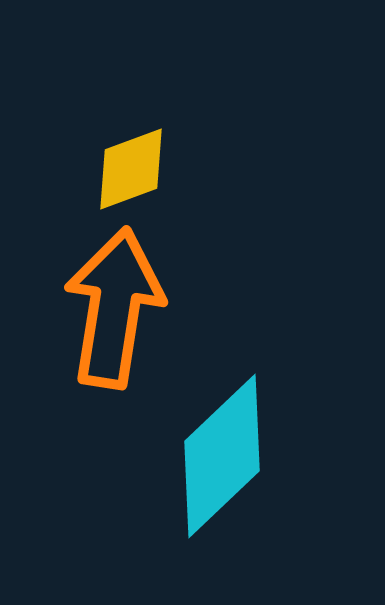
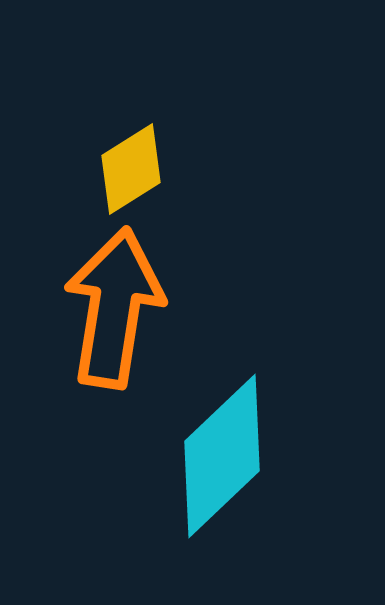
yellow diamond: rotated 12 degrees counterclockwise
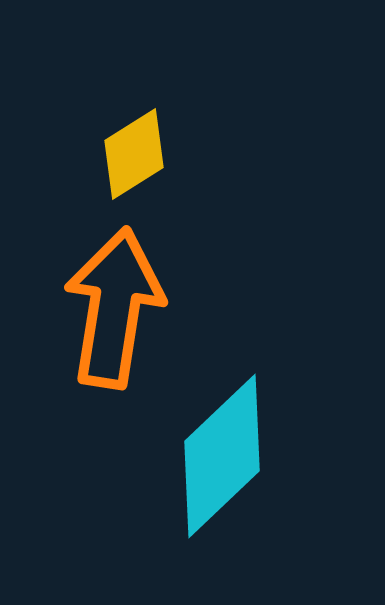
yellow diamond: moved 3 px right, 15 px up
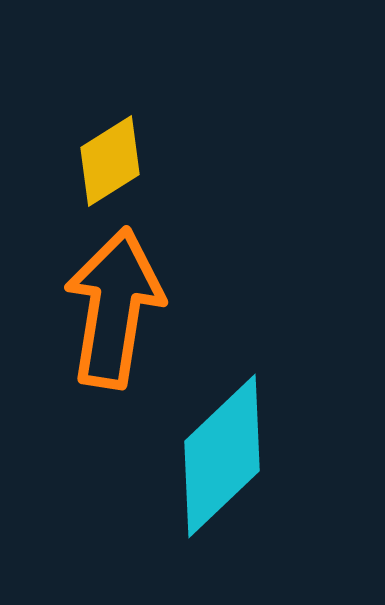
yellow diamond: moved 24 px left, 7 px down
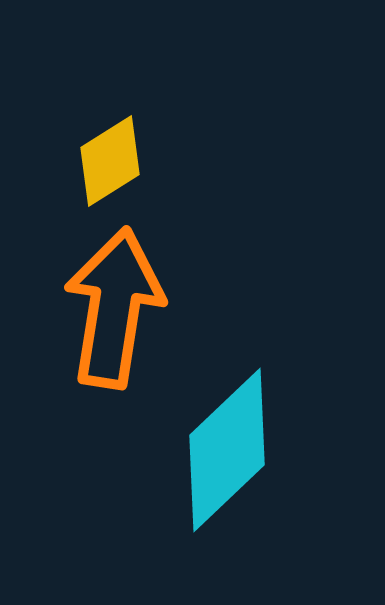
cyan diamond: moved 5 px right, 6 px up
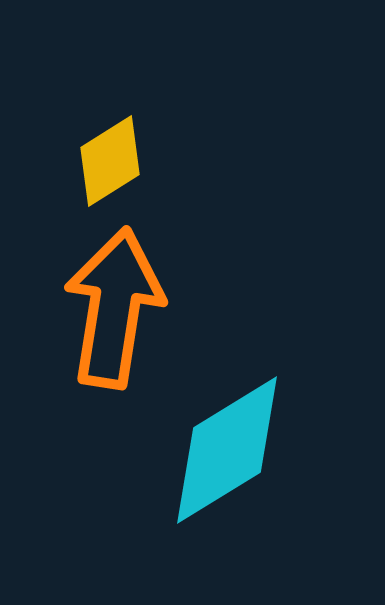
cyan diamond: rotated 12 degrees clockwise
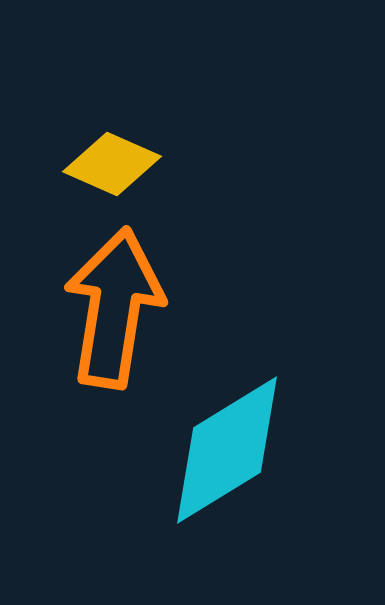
yellow diamond: moved 2 px right, 3 px down; rotated 56 degrees clockwise
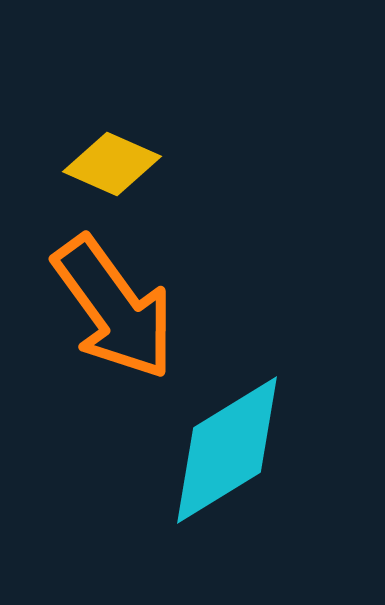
orange arrow: rotated 135 degrees clockwise
